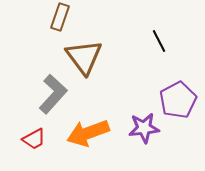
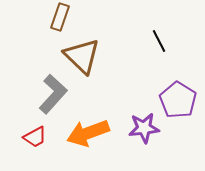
brown triangle: moved 2 px left, 1 px up; rotated 9 degrees counterclockwise
purple pentagon: rotated 12 degrees counterclockwise
red trapezoid: moved 1 px right, 2 px up
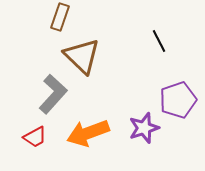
purple pentagon: rotated 21 degrees clockwise
purple star: rotated 12 degrees counterclockwise
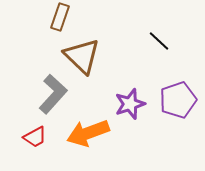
black line: rotated 20 degrees counterclockwise
purple star: moved 14 px left, 24 px up
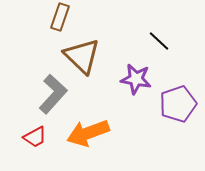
purple pentagon: moved 4 px down
purple star: moved 6 px right, 25 px up; rotated 28 degrees clockwise
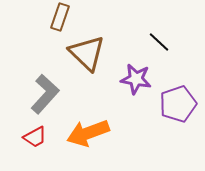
black line: moved 1 px down
brown triangle: moved 5 px right, 3 px up
gray L-shape: moved 8 px left
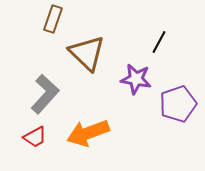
brown rectangle: moved 7 px left, 2 px down
black line: rotated 75 degrees clockwise
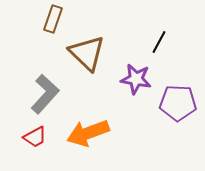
purple pentagon: moved 1 px up; rotated 21 degrees clockwise
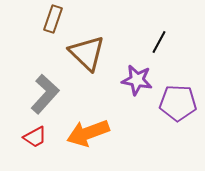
purple star: moved 1 px right, 1 px down
